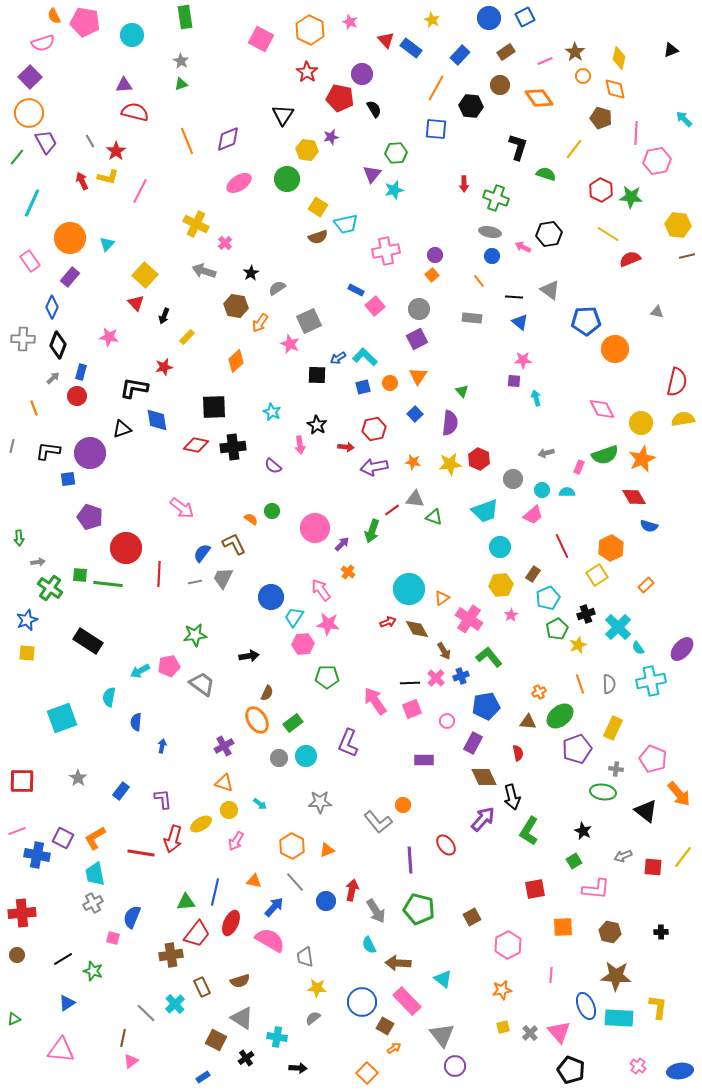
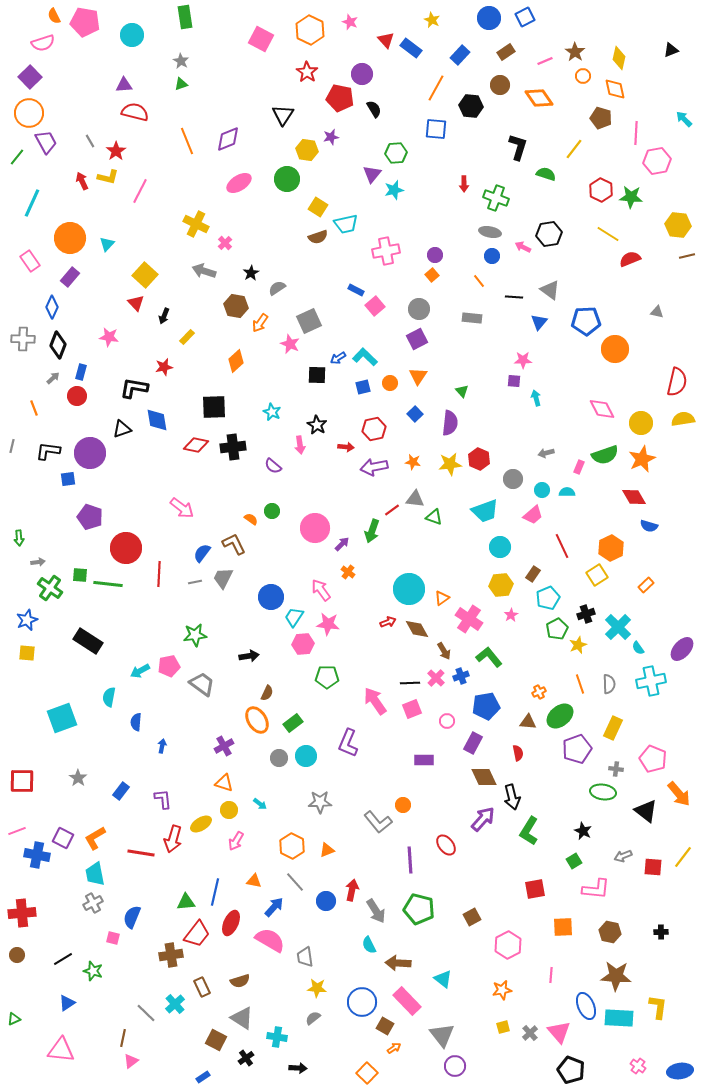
blue triangle at (520, 322): moved 19 px right; rotated 30 degrees clockwise
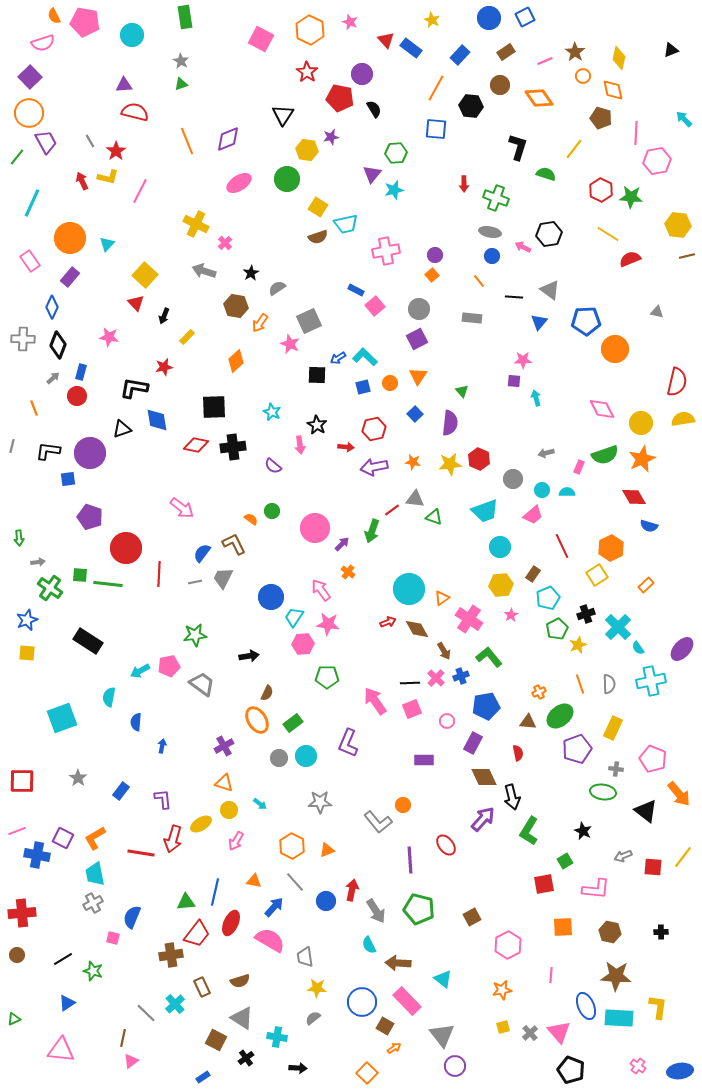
orange diamond at (615, 89): moved 2 px left, 1 px down
green square at (574, 861): moved 9 px left
red square at (535, 889): moved 9 px right, 5 px up
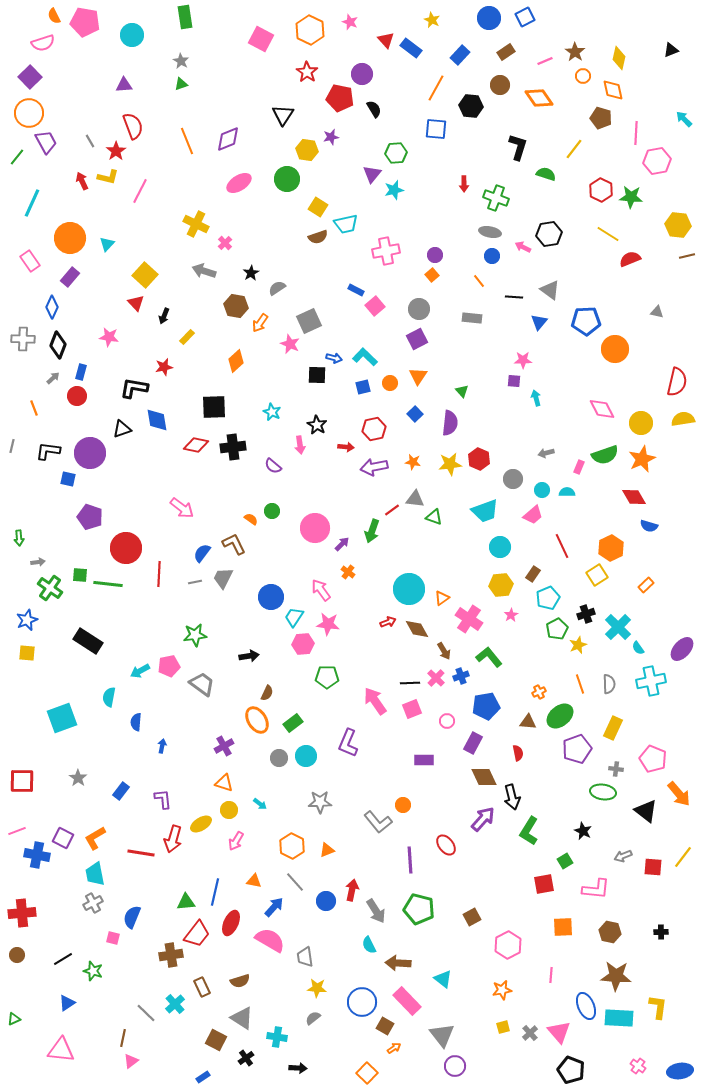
red semicircle at (135, 112): moved 2 px left, 14 px down; rotated 56 degrees clockwise
blue arrow at (338, 358): moved 4 px left; rotated 133 degrees counterclockwise
blue square at (68, 479): rotated 21 degrees clockwise
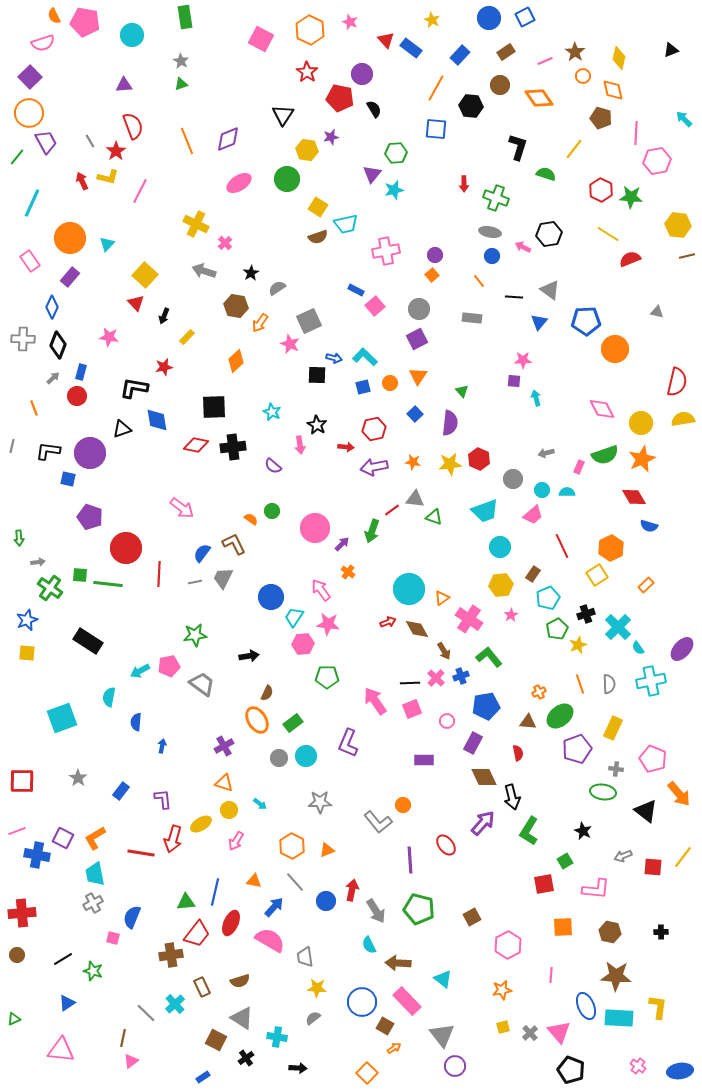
purple arrow at (483, 819): moved 4 px down
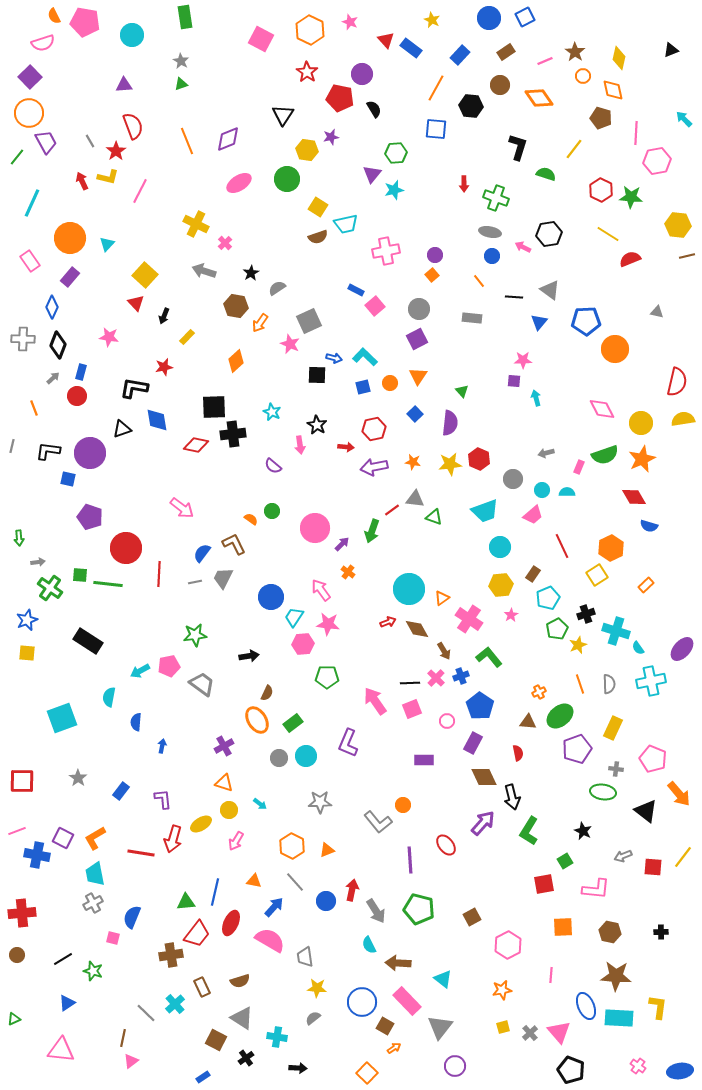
black cross at (233, 447): moved 13 px up
cyan cross at (618, 627): moved 2 px left, 4 px down; rotated 28 degrees counterclockwise
blue pentagon at (486, 706): moved 6 px left; rotated 28 degrees counterclockwise
gray triangle at (442, 1035): moved 2 px left, 8 px up; rotated 16 degrees clockwise
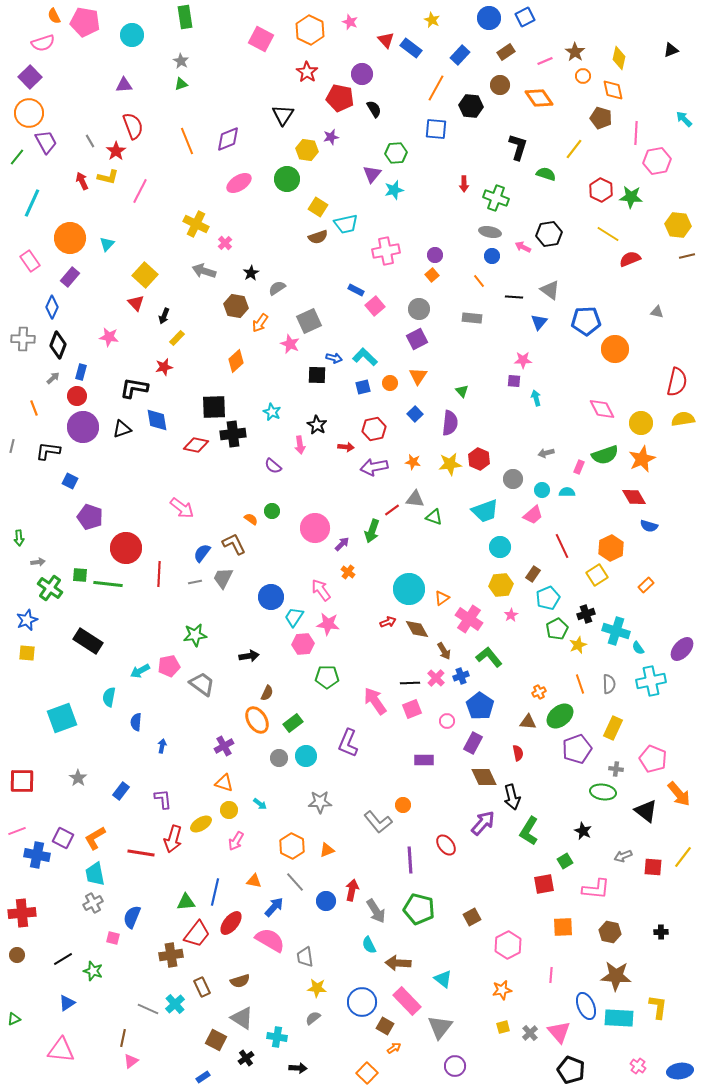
yellow rectangle at (187, 337): moved 10 px left, 1 px down
purple circle at (90, 453): moved 7 px left, 26 px up
blue square at (68, 479): moved 2 px right, 2 px down; rotated 14 degrees clockwise
red ellipse at (231, 923): rotated 15 degrees clockwise
gray line at (146, 1013): moved 2 px right, 4 px up; rotated 20 degrees counterclockwise
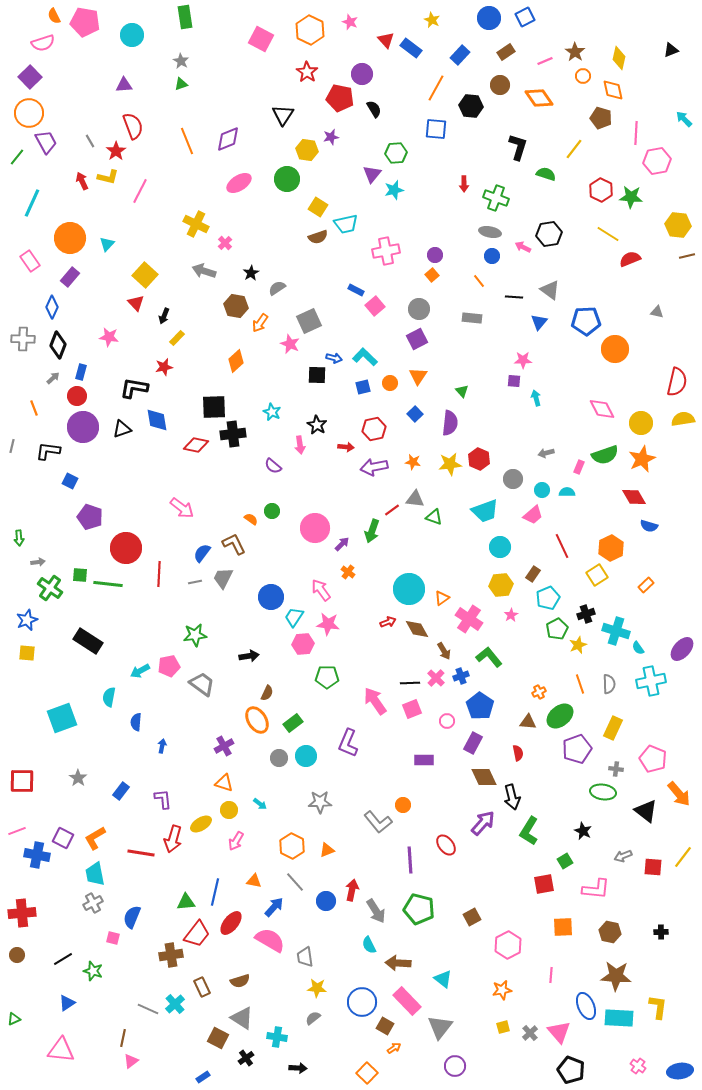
brown square at (216, 1040): moved 2 px right, 2 px up
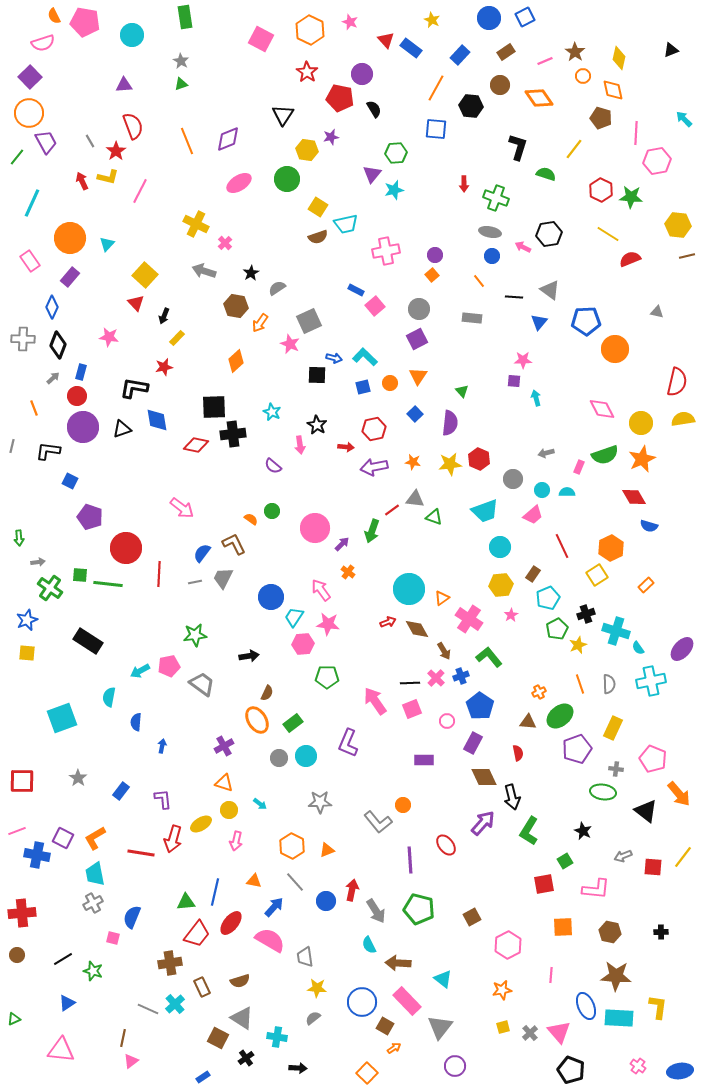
pink arrow at (236, 841): rotated 18 degrees counterclockwise
brown cross at (171, 955): moved 1 px left, 8 px down
